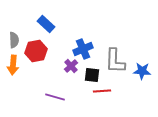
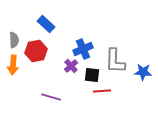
blue star: moved 1 px right, 1 px down
purple line: moved 4 px left
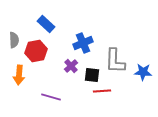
blue cross: moved 6 px up
orange arrow: moved 6 px right, 10 px down
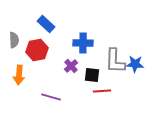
blue cross: rotated 24 degrees clockwise
red hexagon: moved 1 px right, 1 px up
blue star: moved 8 px left, 8 px up
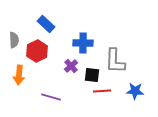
red hexagon: moved 1 px down; rotated 15 degrees counterclockwise
blue star: moved 27 px down
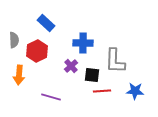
blue rectangle: moved 1 px up
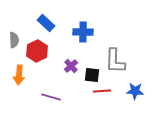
blue cross: moved 11 px up
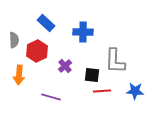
purple cross: moved 6 px left
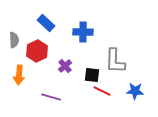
red line: rotated 30 degrees clockwise
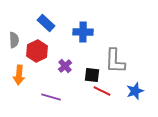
blue star: rotated 24 degrees counterclockwise
